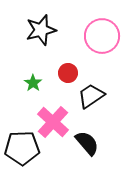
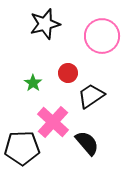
black star: moved 4 px right, 6 px up
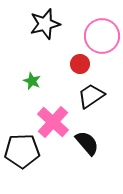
red circle: moved 12 px right, 9 px up
green star: moved 1 px left, 2 px up; rotated 12 degrees counterclockwise
black pentagon: moved 3 px down
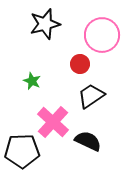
pink circle: moved 1 px up
black semicircle: moved 1 px right, 2 px up; rotated 24 degrees counterclockwise
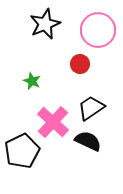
black star: rotated 8 degrees counterclockwise
pink circle: moved 4 px left, 5 px up
black trapezoid: moved 12 px down
black pentagon: rotated 24 degrees counterclockwise
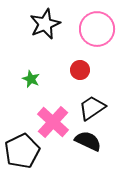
pink circle: moved 1 px left, 1 px up
red circle: moved 6 px down
green star: moved 1 px left, 2 px up
black trapezoid: moved 1 px right
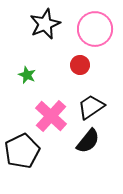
pink circle: moved 2 px left
red circle: moved 5 px up
green star: moved 4 px left, 4 px up
black trapezoid: moved 1 px left, 1 px up
pink cross: moved 2 px left, 6 px up
black semicircle: rotated 104 degrees clockwise
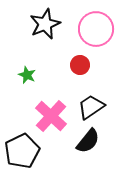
pink circle: moved 1 px right
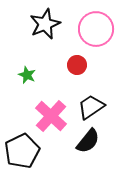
red circle: moved 3 px left
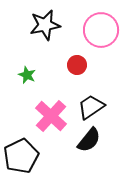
black star: moved 1 px down; rotated 12 degrees clockwise
pink circle: moved 5 px right, 1 px down
black semicircle: moved 1 px right, 1 px up
black pentagon: moved 1 px left, 5 px down
